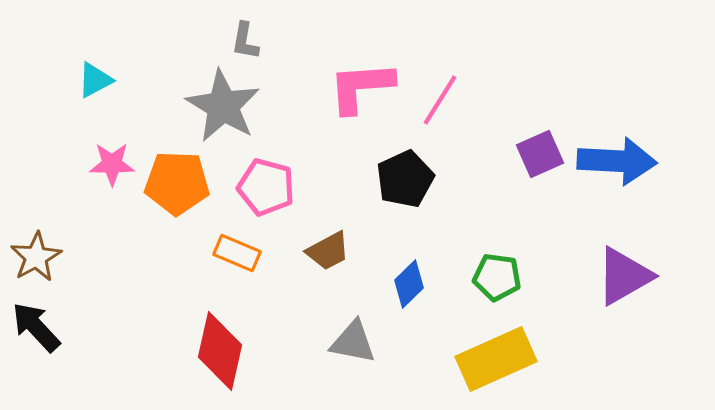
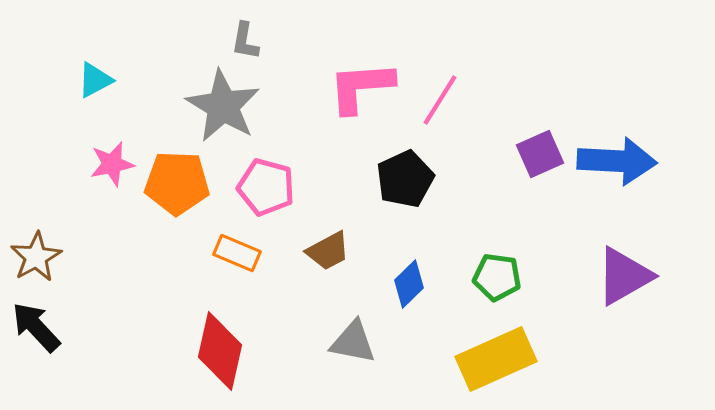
pink star: rotated 12 degrees counterclockwise
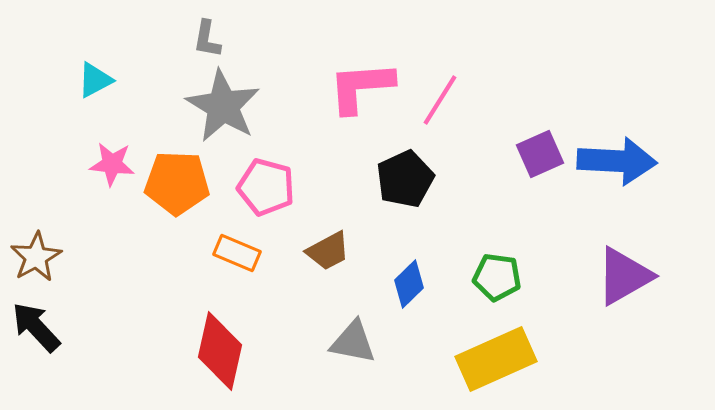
gray L-shape: moved 38 px left, 2 px up
pink star: rotated 18 degrees clockwise
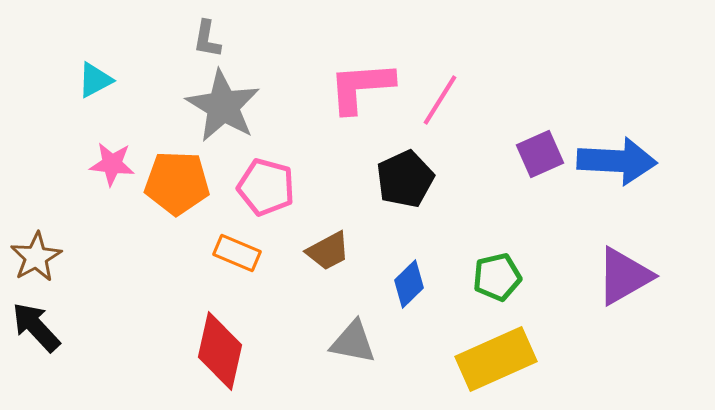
green pentagon: rotated 21 degrees counterclockwise
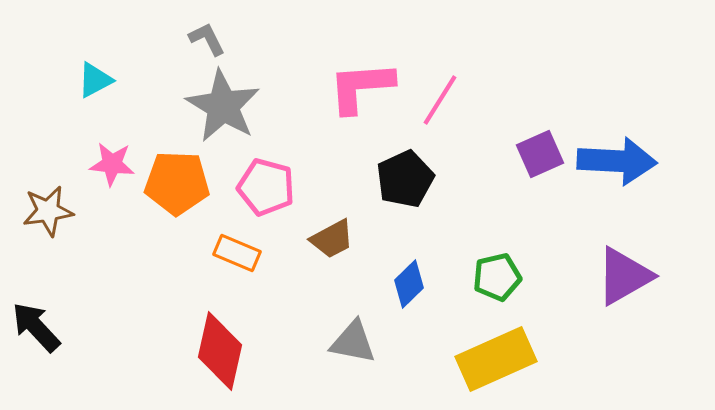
gray L-shape: rotated 144 degrees clockwise
brown trapezoid: moved 4 px right, 12 px up
brown star: moved 12 px right, 46 px up; rotated 21 degrees clockwise
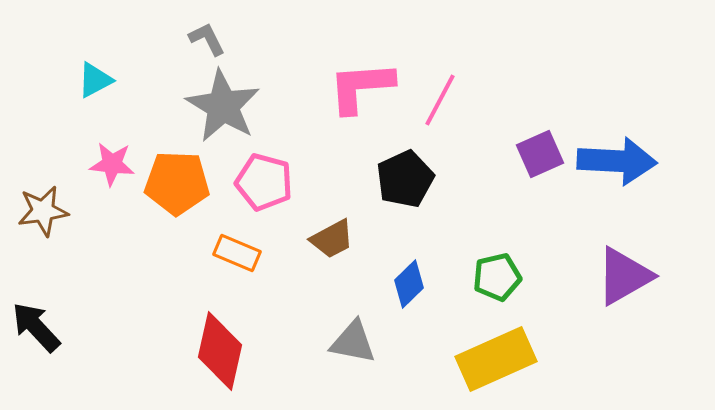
pink line: rotated 4 degrees counterclockwise
pink pentagon: moved 2 px left, 5 px up
brown star: moved 5 px left
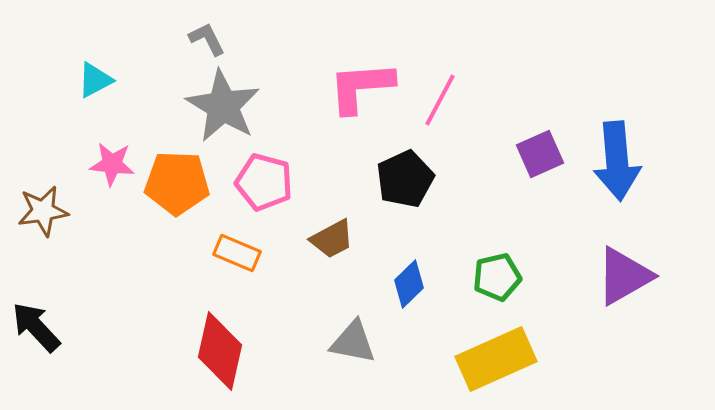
blue arrow: rotated 82 degrees clockwise
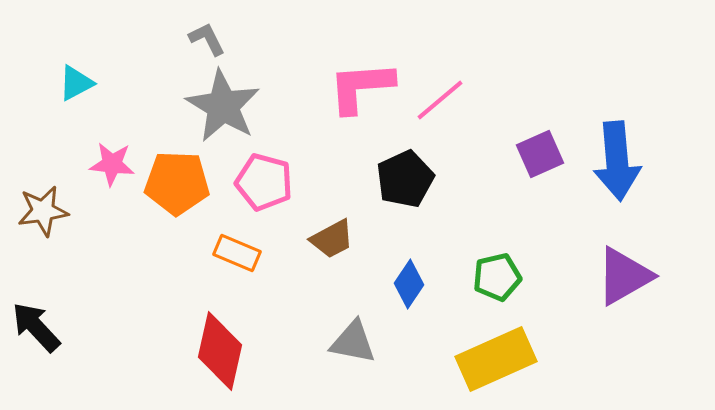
cyan triangle: moved 19 px left, 3 px down
pink line: rotated 22 degrees clockwise
blue diamond: rotated 12 degrees counterclockwise
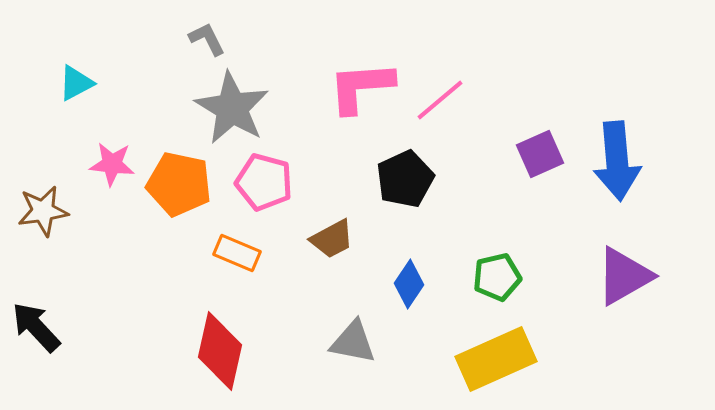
gray star: moved 9 px right, 2 px down
orange pentagon: moved 2 px right, 1 px down; rotated 10 degrees clockwise
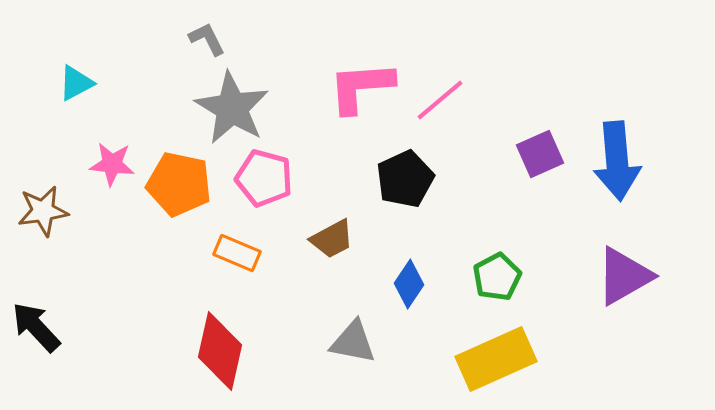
pink pentagon: moved 4 px up
green pentagon: rotated 15 degrees counterclockwise
